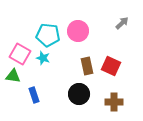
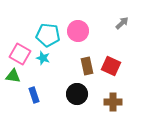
black circle: moved 2 px left
brown cross: moved 1 px left
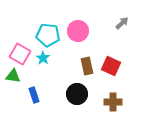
cyan star: rotated 16 degrees clockwise
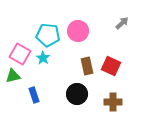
green triangle: rotated 21 degrees counterclockwise
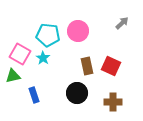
black circle: moved 1 px up
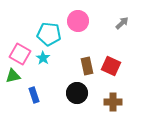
pink circle: moved 10 px up
cyan pentagon: moved 1 px right, 1 px up
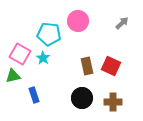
black circle: moved 5 px right, 5 px down
